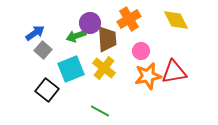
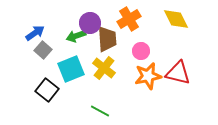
yellow diamond: moved 1 px up
red triangle: moved 4 px right, 1 px down; rotated 24 degrees clockwise
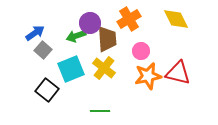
green line: rotated 30 degrees counterclockwise
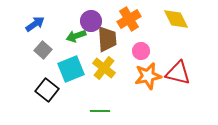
purple circle: moved 1 px right, 2 px up
blue arrow: moved 9 px up
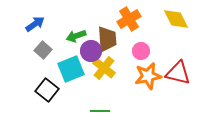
purple circle: moved 30 px down
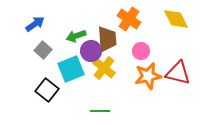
orange cross: rotated 25 degrees counterclockwise
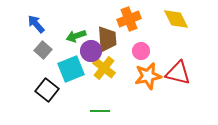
orange cross: rotated 35 degrees clockwise
blue arrow: moved 1 px right; rotated 96 degrees counterclockwise
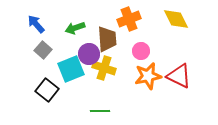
green arrow: moved 1 px left, 8 px up
purple circle: moved 2 px left, 3 px down
yellow cross: rotated 20 degrees counterclockwise
red triangle: moved 1 px right, 3 px down; rotated 12 degrees clockwise
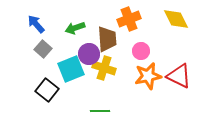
gray square: moved 1 px up
